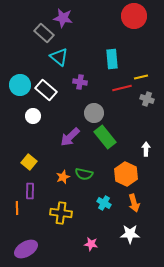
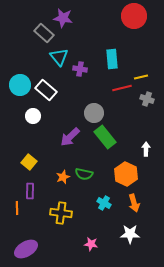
cyan triangle: rotated 12 degrees clockwise
purple cross: moved 13 px up
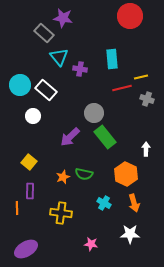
red circle: moved 4 px left
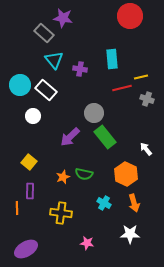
cyan triangle: moved 5 px left, 3 px down
white arrow: rotated 40 degrees counterclockwise
pink star: moved 4 px left, 1 px up
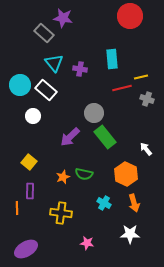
cyan triangle: moved 3 px down
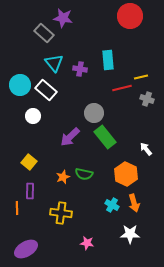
cyan rectangle: moved 4 px left, 1 px down
cyan cross: moved 8 px right, 2 px down
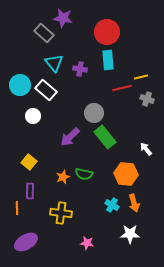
red circle: moved 23 px left, 16 px down
orange hexagon: rotated 20 degrees counterclockwise
purple ellipse: moved 7 px up
